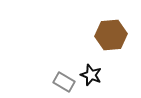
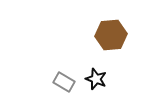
black star: moved 5 px right, 4 px down
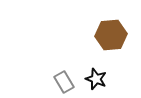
gray rectangle: rotated 30 degrees clockwise
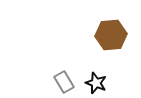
black star: moved 4 px down
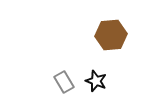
black star: moved 2 px up
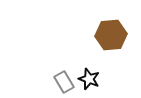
black star: moved 7 px left, 2 px up
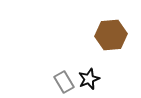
black star: rotated 30 degrees clockwise
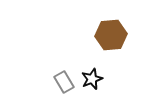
black star: moved 3 px right
